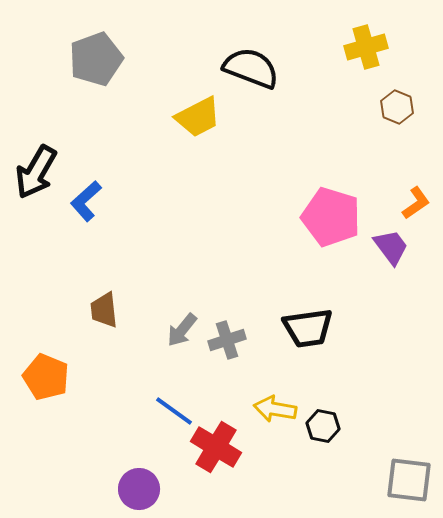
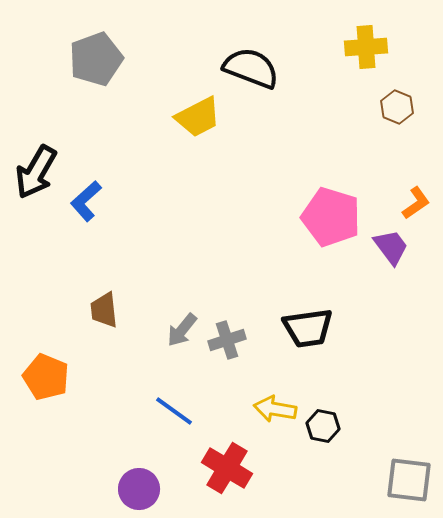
yellow cross: rotated 12 degrees clockwise
red cross: moved 11 px right, 21 px down
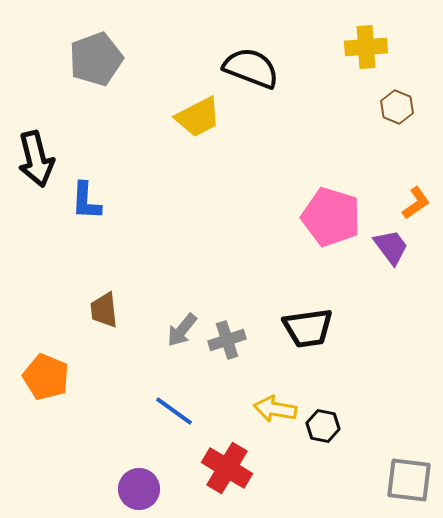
black arrow: moved 13 px up; rotated 44 degrees counterclockwise
blue L-shape: rotated 45 degrees counterclockwise
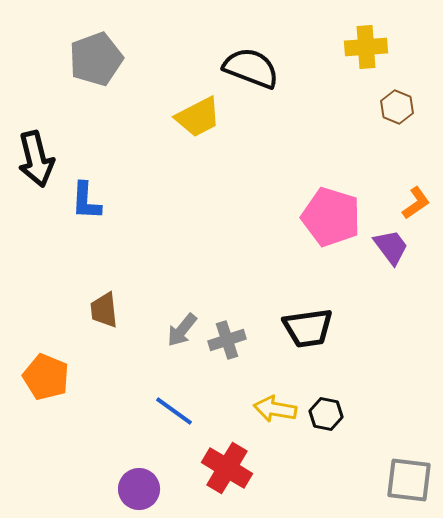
black hexagon: moved 3 px right, 12 px up
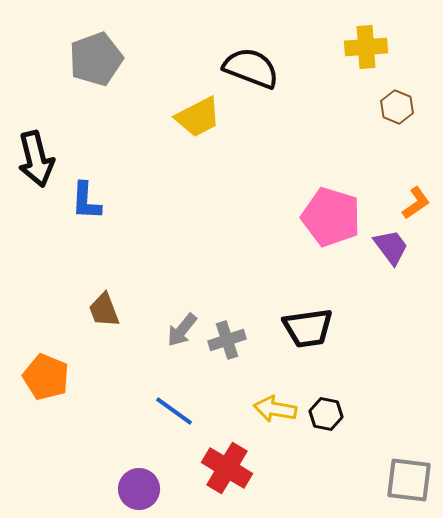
brown trapezoid: rotated 15 degrees counterclockwise
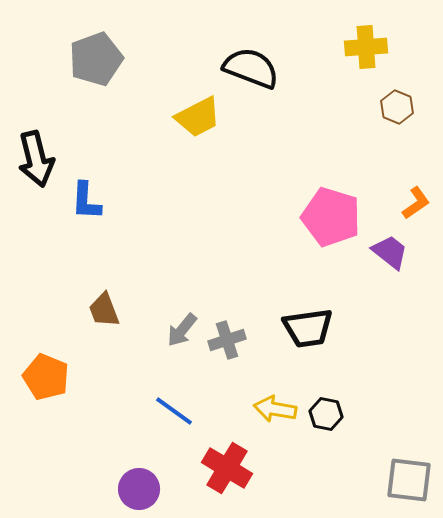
purple trapezoid: moved 1 px left, 5 px down; rotated 15 degrees counterclockwise
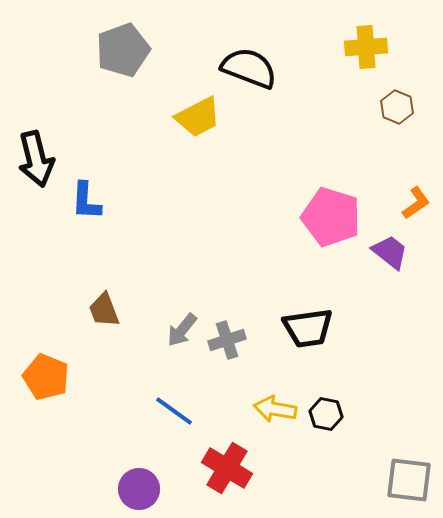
gray pentagon: moved 27 px right, 9 px up
black semicircle: moved 2 px left
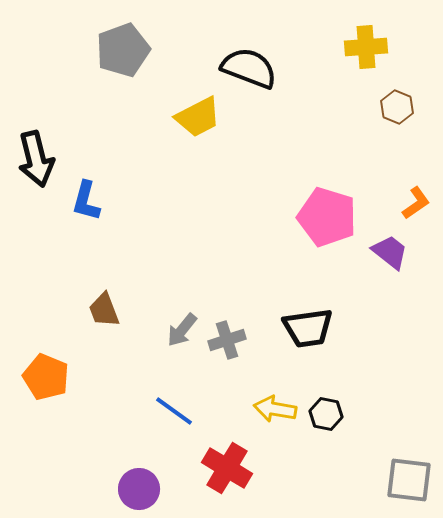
blue L-shape: rotated 12 degrees clockwise
pink pentagon: moved 4 px left
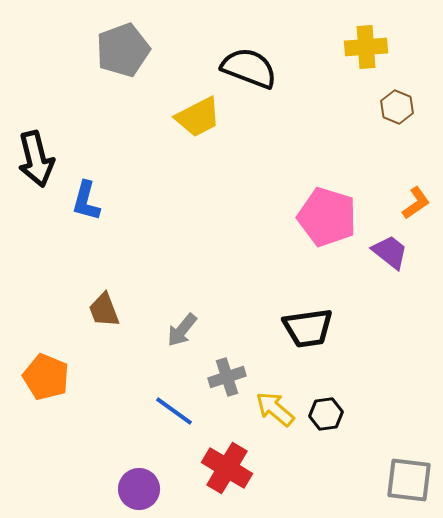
gray cross: moved 37 px down
yellow arrow: rotated 30 degrees clockwise
black hexagon: rotated 20 degrees counterclockwise
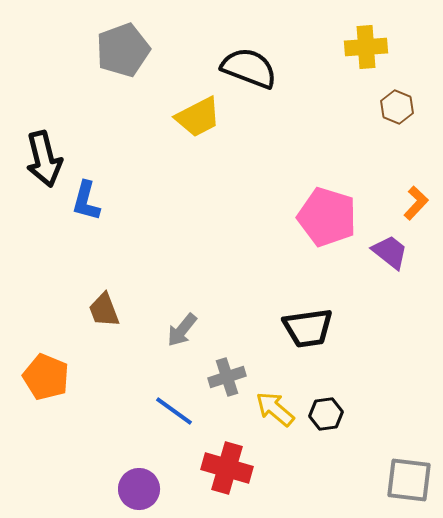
black arrow: moved 8 px right
orange L-shape: rotated 12 degrees counterclockwise
red cross: rotated 15 degrees counterclockwise
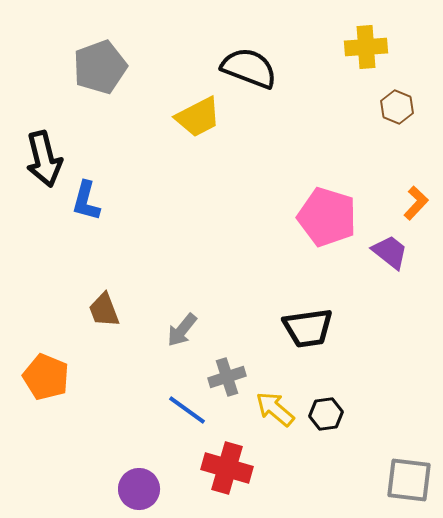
gray pentagon: moved 23 px left, 17 px down
blue line: moved 13 px right, 1 px up
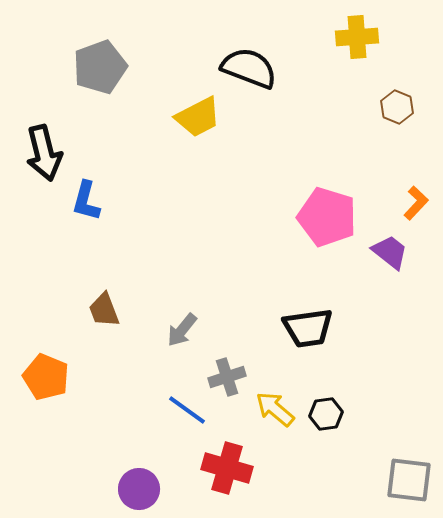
yellow cross: moved 9 px left, 10 px up
black arrow: moved 6 px up
